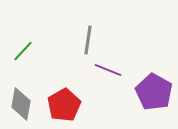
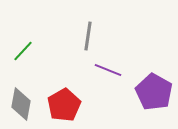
gray line: moved 4 px up
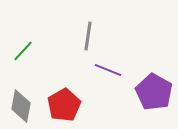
gray diamond: moved 2 px down
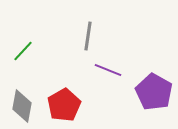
gray diamond: moved 1 px right
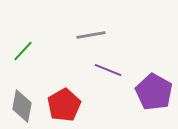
gray line: moved 3 px right, 1 px up; rotated 72 degrees clockwise
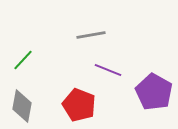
green line: moved 9 px down
red pentagon: moved 15 px right; rotated 20 degrees counterclockwise
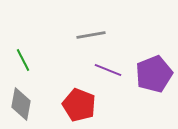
green line: rotated 70 degrees counterclockwise
purple pentagon: moved 18 px up; rotated 21 degrees clockwise
gray diamond: moved 1 px left, 2 px up
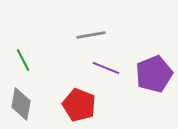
purple line: moved 2 px left, 2 px up
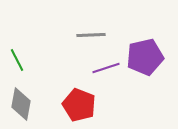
gray line: rotated 8 degrees clockwise
green line: moved 6 px left
purple line: rotated 40 degrees counterclockwise
purple pentagon: moved 9 px left, 17 px up; rotated 9 degrees clockwise
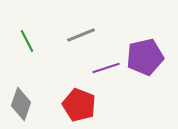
gray line: moved 10 px left; rotated 20 degrees counterclockwise
green line: moved 10 px right, 19 px up
gray diamond: rotated 8 degrees clockwise
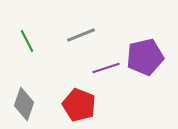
gray diamond: moved 3 px right
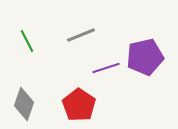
red pentagon: rotated 12 degrees clockwise
